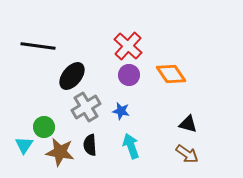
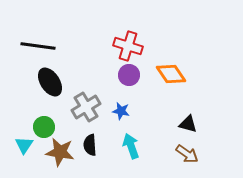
red cross: rotated 24 degrees counterclockwise
black ellipse: moved 22 px left, 6 px down; rotated 72 degrees counterclockwise
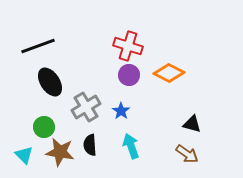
black line: rotated 28 degrees counterclockwise
orange diamond: moved 2 px left, 1 px up; rotated 28 degrees counterclockwise
blue star: rotated 24 degrees clockwise
black triangle: moved 4 px right
cyan triangle: moved 10 px down; rotated 18 degrees counterclockwise
